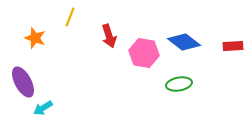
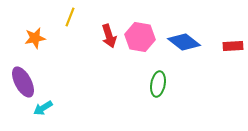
orange star: rotated 30 degrees counterclockwise
pink hexagon: moved 4 px left, 16 px up
green ellipse: moved 21 px left; rotated 70 degrees counterclockwise
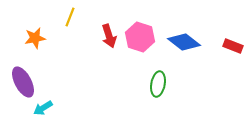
pink hexagon: rotated 8 degrees clockwise
red rectangle: rotated 24 degrees clockwise
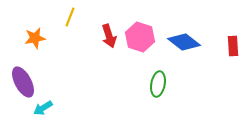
red rectangle: rotated 66 degrees clockwise
